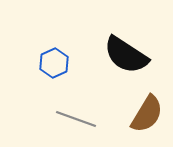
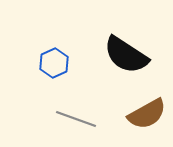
brown semicircle: rotated 30 degrees clockwise
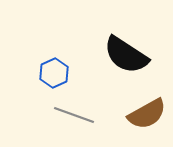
blue hexagon: moved 10 px down
gray line: moved 2 px left, 4 px up
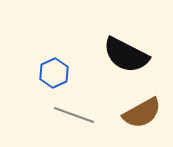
black semicircle: rotated 6 degrees counterclockwise
brown semicircle: moved 5 px left, 1 px up
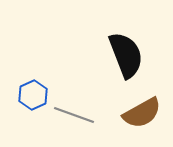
black semicircle: rotated 138 degrees counterclockwise
blue hexagon: moved 21 px left, 22 px down
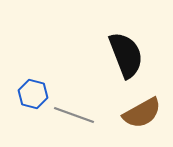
blue hexagon: moved 1 px up; rotated 20 degrees counterclockwise
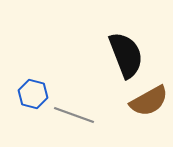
brown semicircle: moved 7 px right, 12 px up
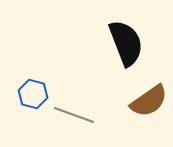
black semicircle: moved 12 px up
brown semicircle: rotated 6 degrees counterclockwise
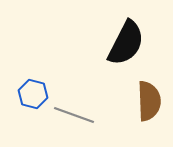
black semicircle: rotated 48 degrees clockwise
brown semicircle: rotated 57 degrees counterclockwise
